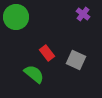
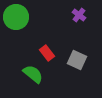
purple cross: moved 4 px left, 1 px down
gray square: moved 1 px right
green semicircle: moved 1 px left
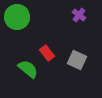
green circle: moved 1 px right
green semicircle: moved 5 px left, 5 px up
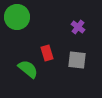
purple cross: moved 1 px left, 12 px down
red rectangle: rotated 21 degrees clockwise
gray square: rotated 18 degrees counterclockwise
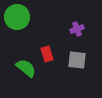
purple cross: moved 1 px left, 2 px down; rotated 32 degrees clockwise
red rectangle: moved 1 px down
green semicircle: moved 2 px left, 1 px up
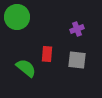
red rectangle: rotated 21 degrees clockwise
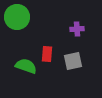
purple cross: rotated 16 degrees clockwise
gray square: moved 4 px left, 1 px down; rotated 18 degrees counterclockwise
green semicircle: moved 2 px up; rotated 20 degrees counterclockwise
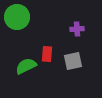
green semicircle: rotated 45 degrees counterclockwise
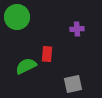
gray square: moved 23 px down
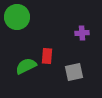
purple cross: moved 5 px right, 4 px down
red rectangle: moved 2 px down
gray square: moved 1 px right, 12 px up
